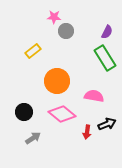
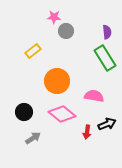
purple semicircle: rotated 32 degrees counterclockwise
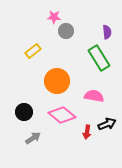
green rectangle: moved 6 px left
pink diamond: moved 1 px down
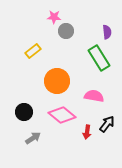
black arrow: rotated 30 degrees counterclockwise
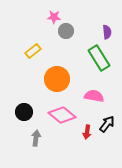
orange circle: moved 2 px up
gray arrow: moved 3 px right; rotated 49 degrees counterclockwise
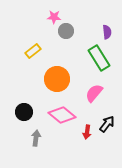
pink semicircle: moved 3 px up; rotated 60 degrees counterclockwise
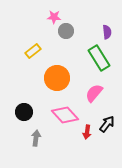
orange circle: moved 1 px up
pink diamond: moved 3 px right; rotated 8 degrees clockwise
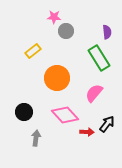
red arrow: rotated 96 degrees counterclockwise
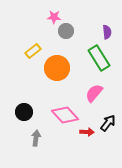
orange circle: moved 10 px up
black arrow: moved 1 px right, 1 px up
